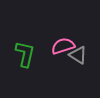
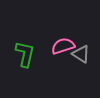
gray triangle: moved 3 px right, 1 px up
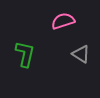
pink semicircle: moved 25 px up
